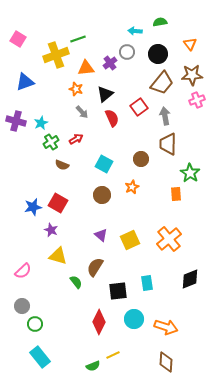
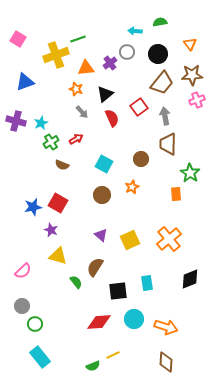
red diamond at (99, 322): rotated 60 degrees clockwise
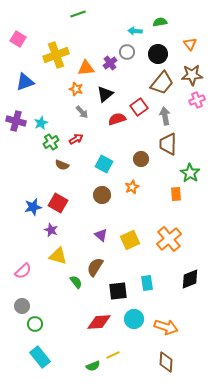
green line at (78, 39): moved 25 px up
red semicircle at (112, 118): moved 5 px right, 1 px down; rotated 84 degrees counterclockwise
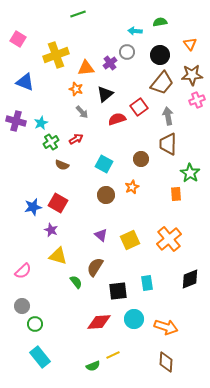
black circle at (158, 54): moved 2 px right, 1 px down
blue triangle at (25, 82): rotated 42 degrees clockwise
gray arrow at (165, 116): moved 3 px right
brown circle at (102, 195): moved 4 px right
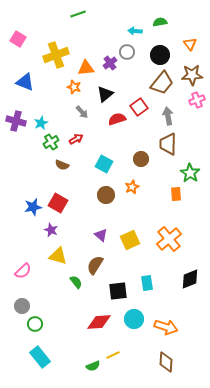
orange star at (76, 89): moved 2 px left, 2 px up
brown semicircle at (95, 267): moved 2 px up
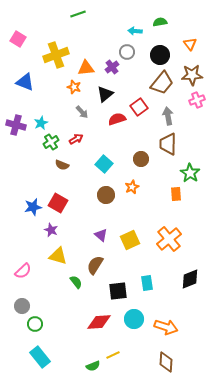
purple cross at (110, 63): moved 2 px right, 4 px down
purple cross at (16, 121): moved 4 px down
cyan square at (104, 164): rotated 12 degrees clockwise
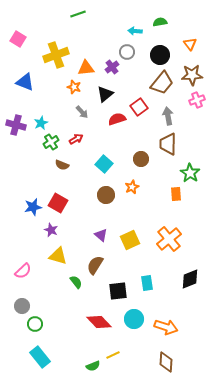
red diamond at (99, 322): rotated 50 degrees clockwise
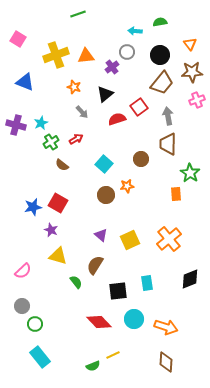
orange triangle at (86, 68): moved 12 px up
brown star at (192, 75): moved 3 px up
brown semicircle at (62, 165): rotated 16 degrees clockwise
orange star at (132, 187): moved 5 px left, 1 px up; rotated 16 degrees clockwise
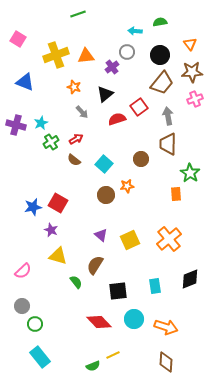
pink cross at (197, 100): moved 2 px left, 1 px up
brown semicircle at (62, 165): moved 12 px right, 5 px up
cyan rectangle at (147, 283): moved 8 px right, 3 px down
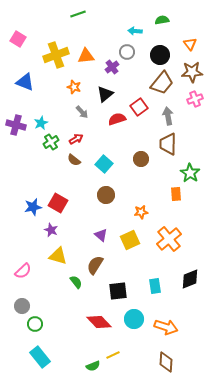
green semicircle at (160, 22): moved 2 px right, 2 px up
orange star at (127, 186): moved 14 px right, 26 px down
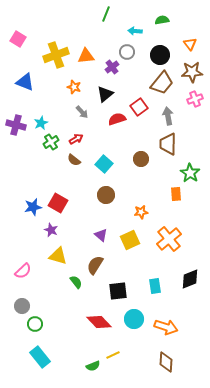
green line at (78, 14): moved 28 px right; rotated 49 degrees counterclockwise
